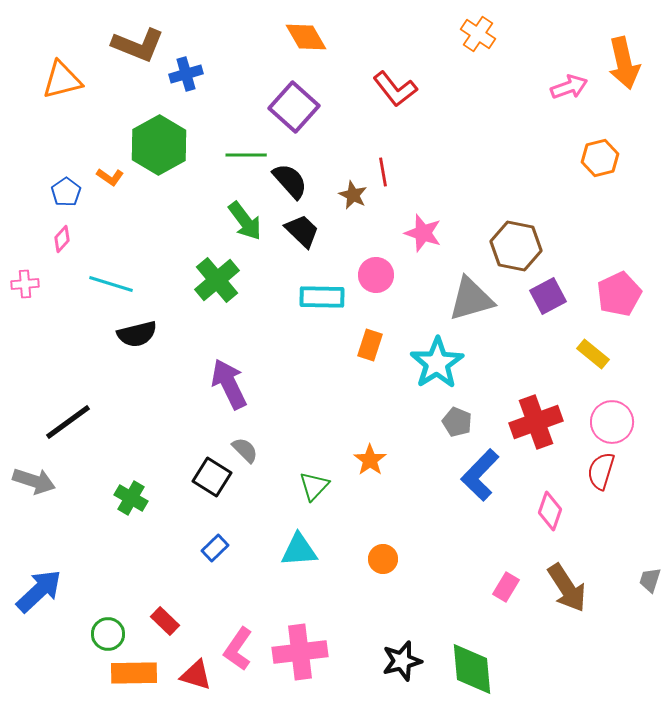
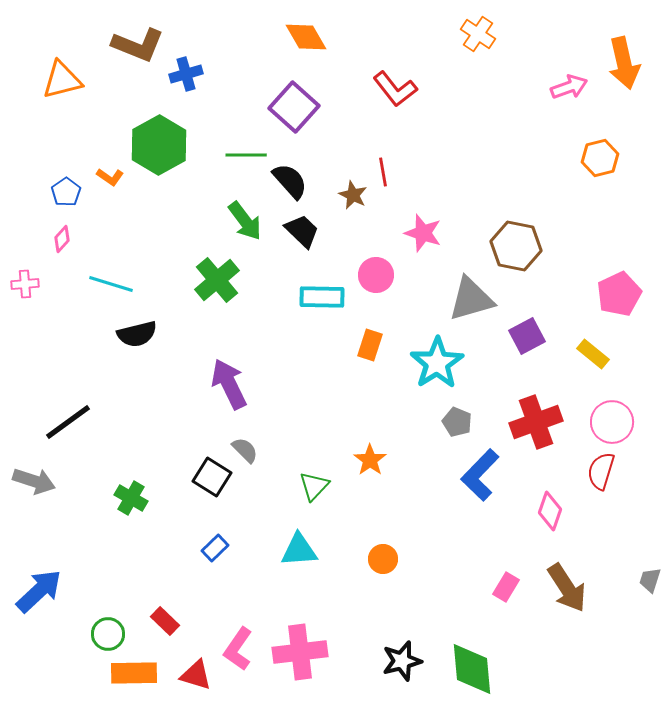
purple square at (548, 296): moved 21 px left, 40 px down
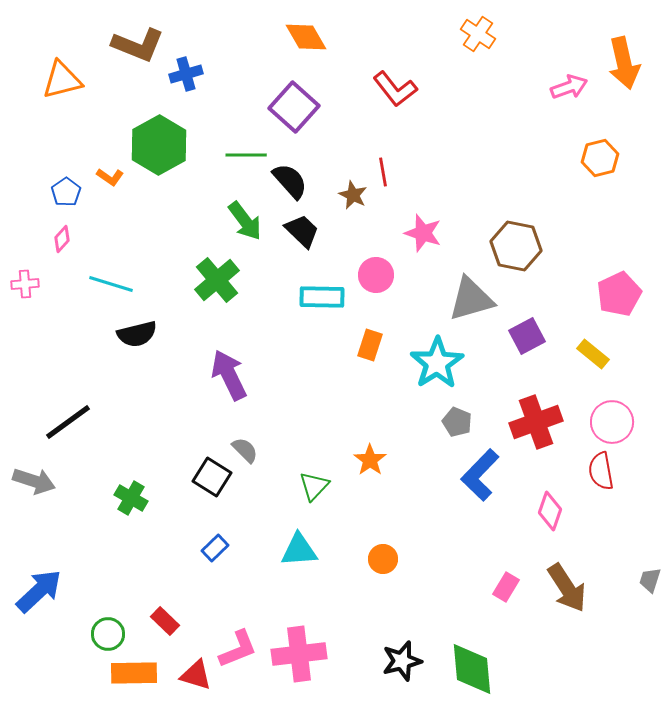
purple arrow at (229, 384): moved 9 px up
red semicircle at (601, 471): rotated 27 degrees counterclockwise
pink L-shape at (238, 649): rotated 147 degrees counterclockwise
pink cross at (300, 652): moved 1 px left, 2 px down
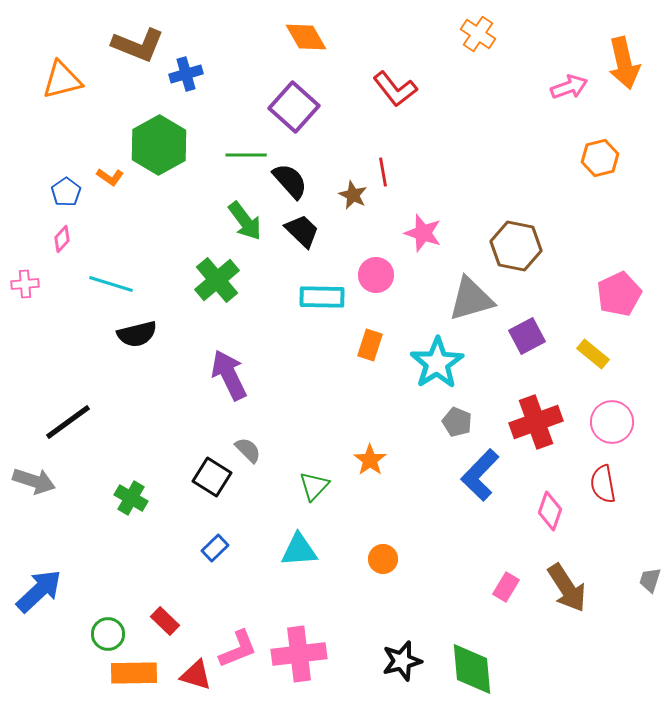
gray semicircle at (245, 450): moved 3 px right
red semicircle at (601, 471): moved 2 px right, 13 px down
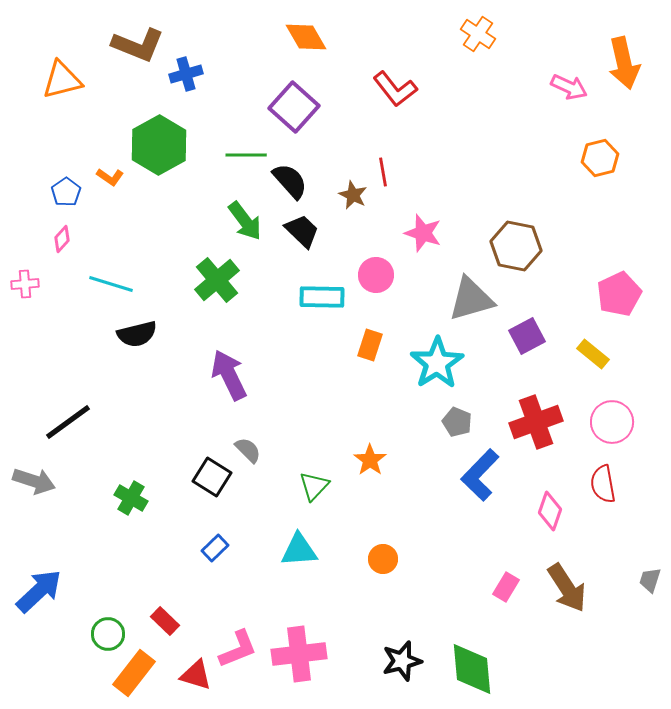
pink arrow at (569, 87): rotated 45 degrees clockwise
orange rectangle at (134, 673): rotated 51 degrees counterclockwise
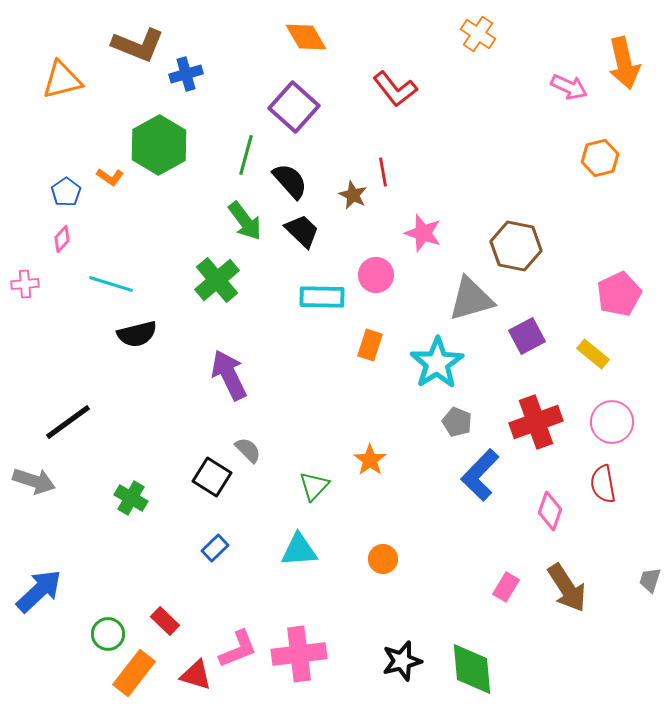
green line at (246, 155): rotated 75 degrees counterclockwise
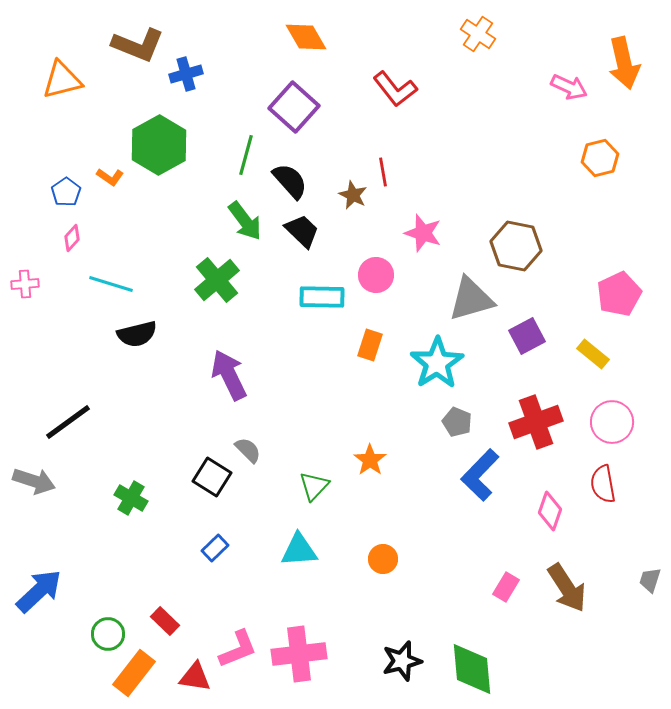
pink diamond at (62, 239): moved 10 px right, 1 px up
red triangle at (196, 675): moved 1 px left, 2 px down; rotated 8 degrees counterclockwise
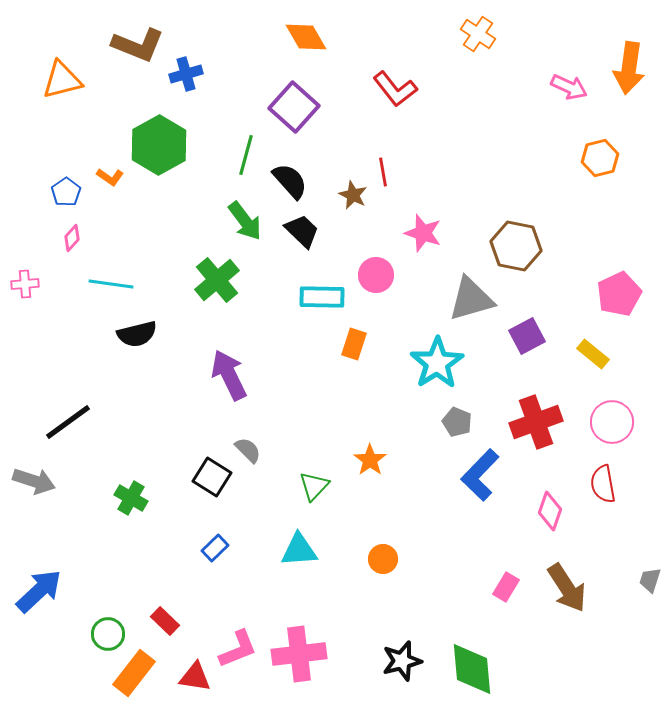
orange arrow at (624, 63): moved 5 px right, 5 px down; rotated 21 degrees clockwise
cyan line at (111, 284): rotated 9 degrees counterclockwise
orange rectangle at (370, 345): moved 16 px left, 1 px up
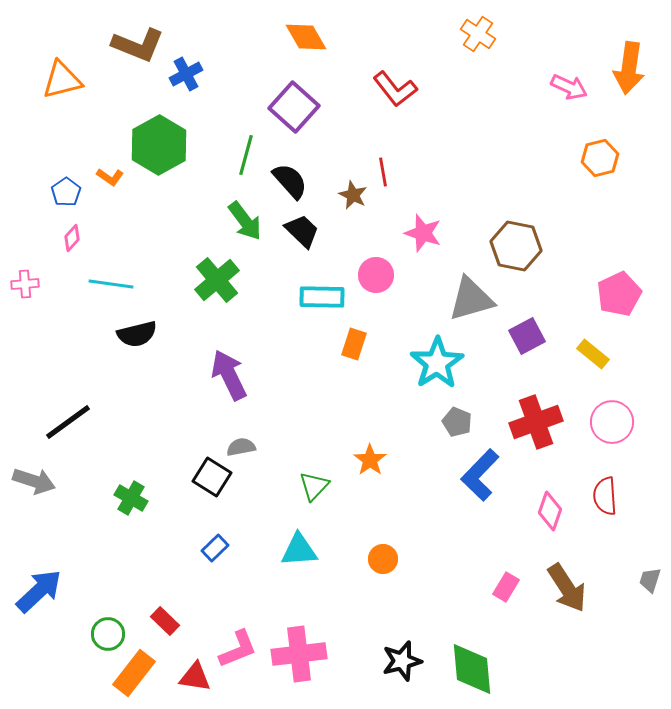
blue cross at (186, 74): rotated 12 degrees counterclockwise
gray semicircle at (248, 450): moved 7 px left, 3 px up; rotated 56 degrees counterclockwise
red semicircle at (603, 484): moved 2 px right, 12 px down; rotated 6 degrees clockwise
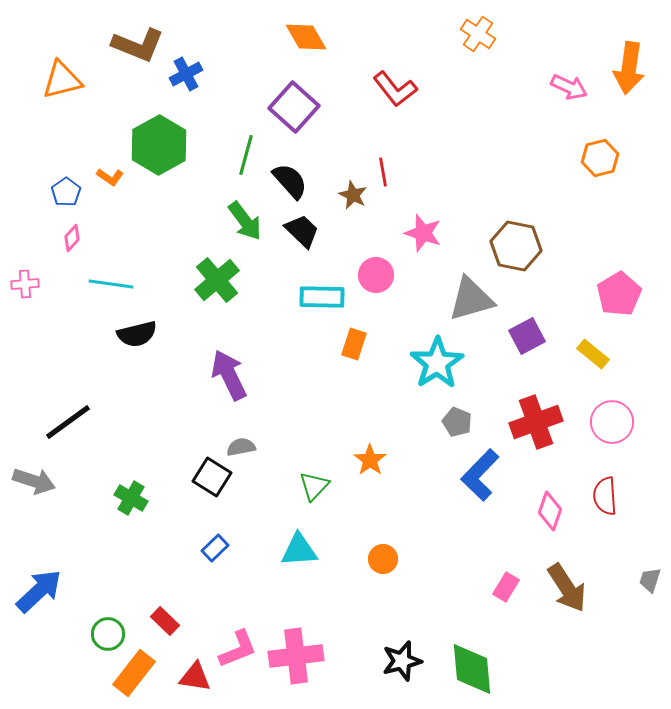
pink pentagon at (619, 294): rotated 6 degrees counterclockwise
pink cross at (299, 654): moved 3 px left, 2 px down
